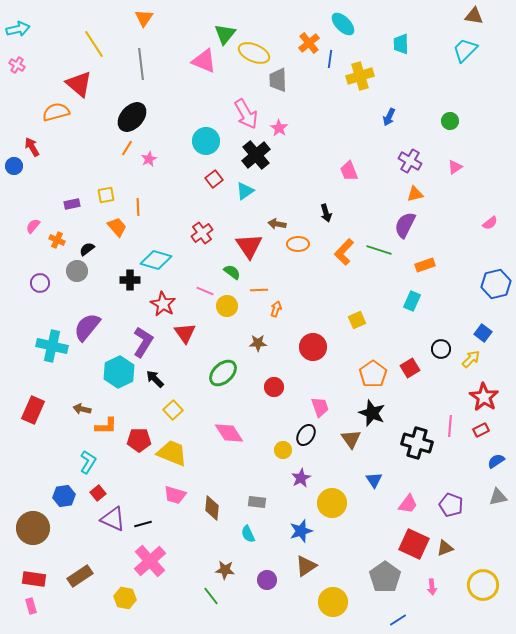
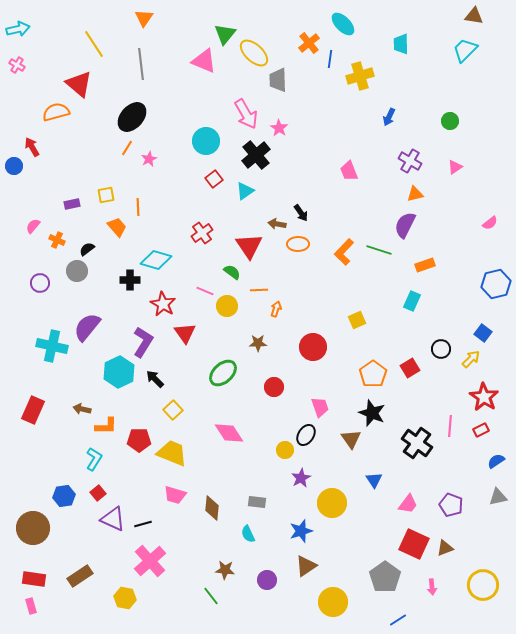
yellow ellipse at (254, 53): rotated 20 degrees clockwise
black arrow at (326, 213): moved 25 px left; rotated 18 degrees counterclockwise
black cross at (417, 443): rotated 20 degrees clockwise
yellow circle at (283, 450): moved 2 px right
cyan L-shape at (88, 462): moved 6 px right, 3 px up
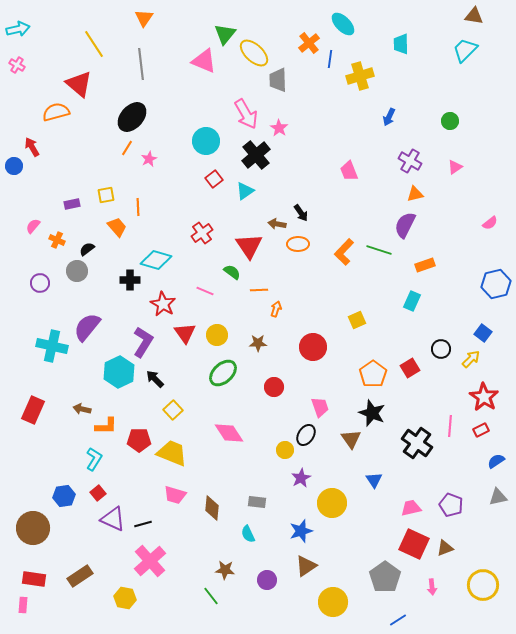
yellow circle at (227, 306): moved 10 px left, 29 px down
pink trapezoid at (408, 504): moved 3 px right, 4 px down; rotated 140 degrees counterclockwise
pink rectangle at (31, 606): moved 8 px left, 1 px up; rotated 21 degrees clockwise
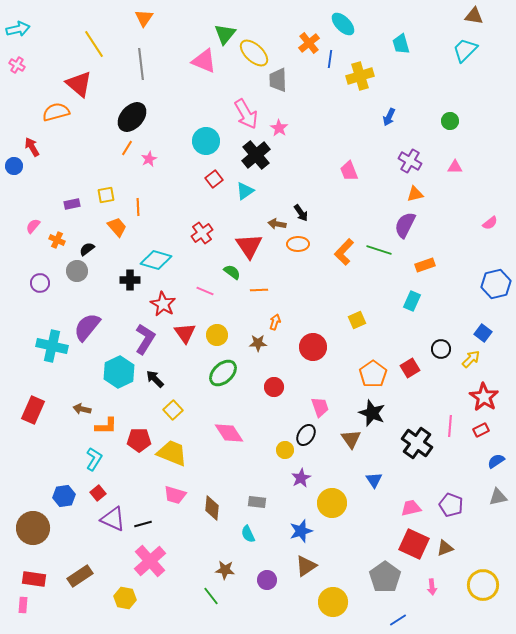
cyan trapezoid at (401, 44): rotated 15 degrees counterclockwise
pink triangle at (455, 167): rotated 35 degrees clockwise
orange arrow at (276, 309): moved 1 px left, 13 px down
purple L-shape at (143, 342): moved 2 px right, 3 px up
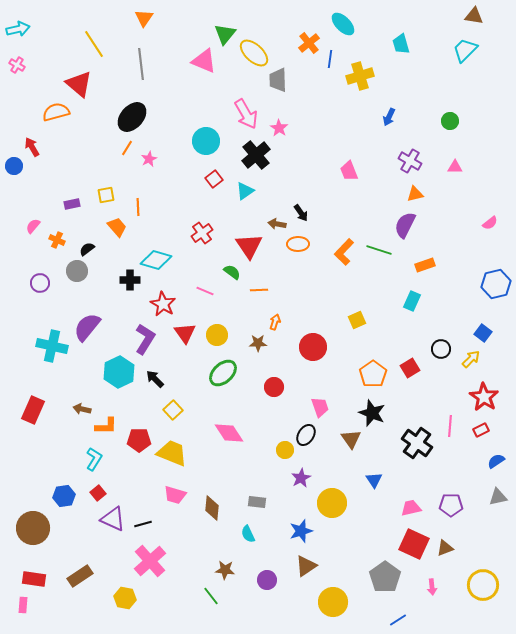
purple pentagon at (451, 505): rotated 20 degrees counterclockwise
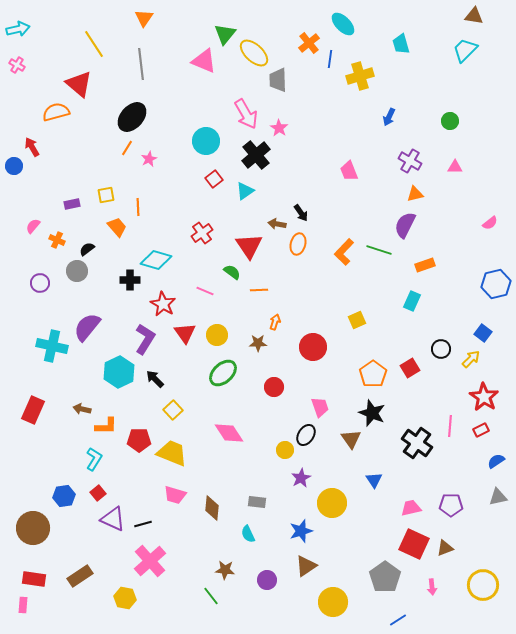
orange ellipse at (298, 244): rotated 75 degrees counterclockwise
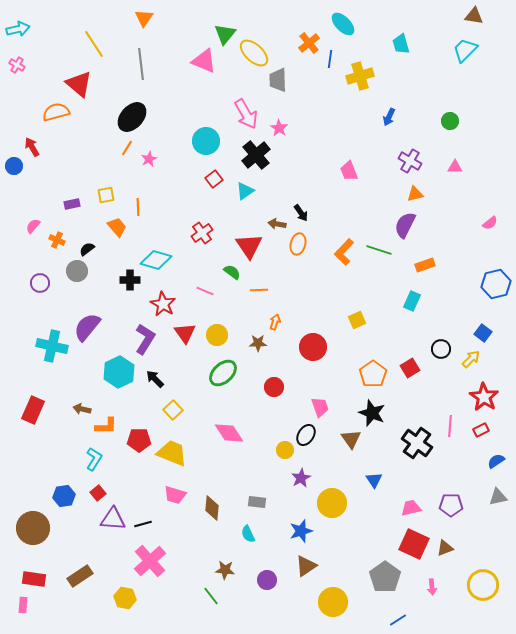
purple triangle at (113, 519): rotated 20 degrees counterclockwise
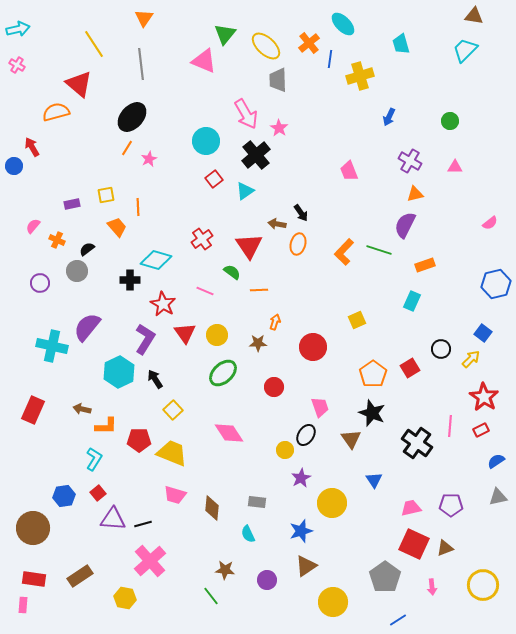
yellow ellipse at (254, 53): moved 12 px right, 7 px up
red cross at (202, 233): moved 6 px down
black arrow at (155, 379): rotated 12 degrees clockwise
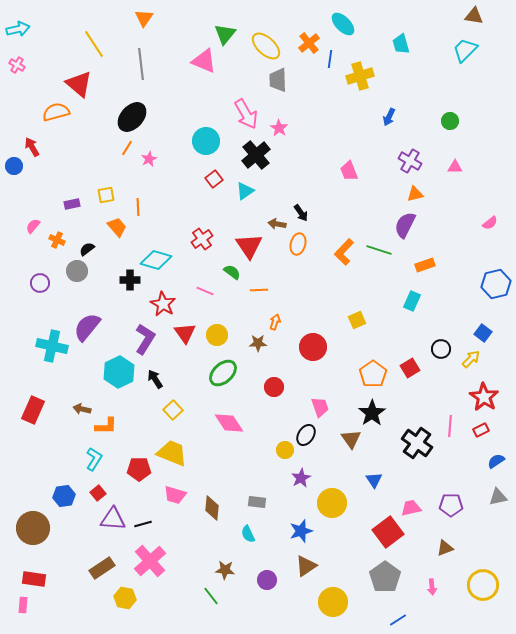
black star at (372, 413): rotated 16 degrees clockwise
pink diamond at (229, 433): moved 10 px up
red pentagon at (139, 440): moved 29 px down
red square at (414, 544): moved 26 px left, 12 px up; rotated 28 degrees clockwise
brown rectangle at (80, 576): moved 22 px right, 8 px up
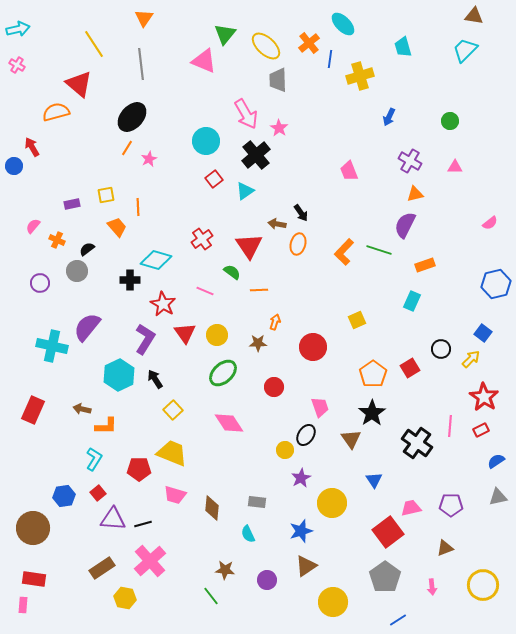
cyan trapezoid at (401, 44): moved 2 px right, 3 px down
cyan hexagon at (119, 372): moved 3 px down
